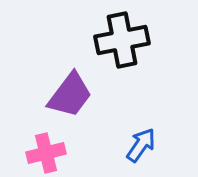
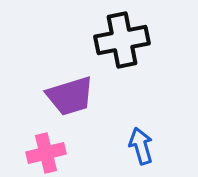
purple trapezoid: moved 1 px down; rotated 36 degrees clockwise
blue arrow: moved 1 px down; rotated 51 degrees counterclockwise
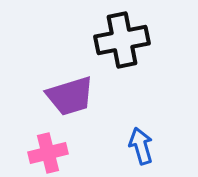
pink cross: moved 2 px right
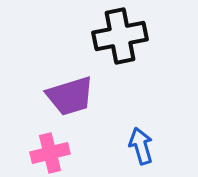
black cross: moved 2 px left, 4 px up
pink cross: moved 2 px right
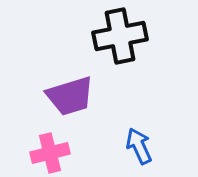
blue arrow: moved 2 px left; rotated 9 degrees counterclockwise
